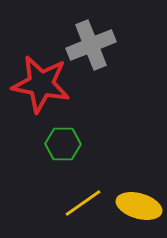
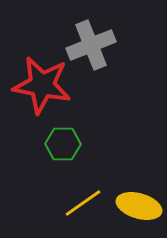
red star: moved 1 px right, 1 px down
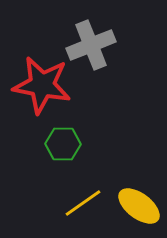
yellow ellipse: rotated 21 degrees clockwise
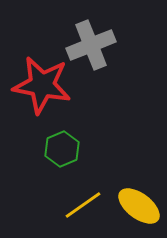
green hexagon: moved 1 px left, 5 px down; rotated 24 degrees counterclockwise
yellow line: moved 2 px down
